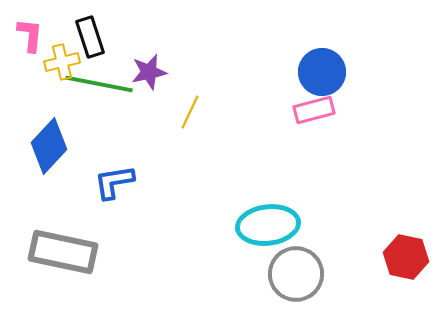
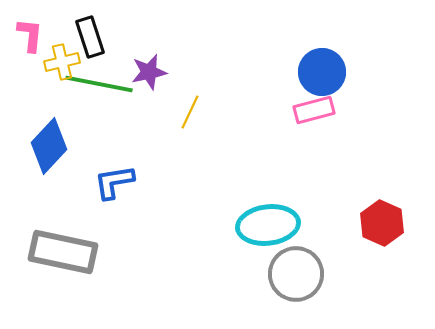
red hexagon: moved 24 px left, 34 px up; rotated 12 degrees clockwise
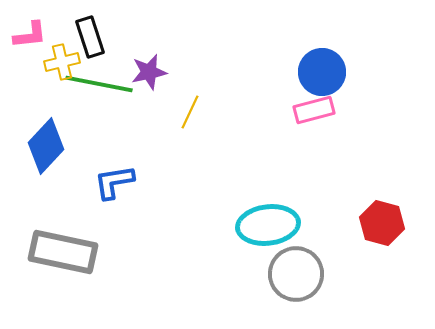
pink L-shape: rotated 78 degrees clockwise
blue diamond: moved 3 px left
red hexagon: rotated 9 degrees counterclockwise
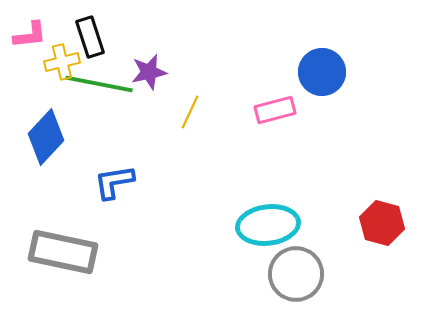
pink rectangle: moved 39 px left
blue diamond: moved 9 px up
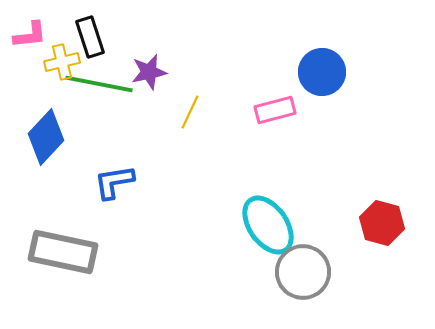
cyan ellipse: rotated 62 degrees clockwise
gray circle: moved 7 px right, 2 px up
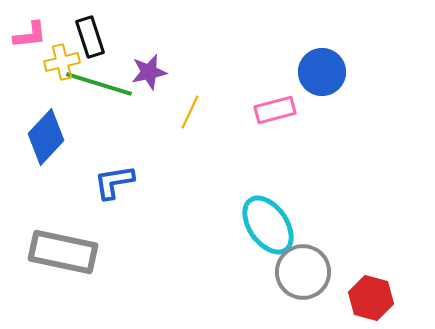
green line: rotated 6 degrees clockwise
red hexagon: moved 11 px left, 75 px down
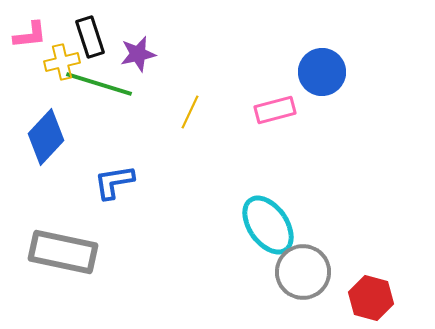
purple star: moved 11 px left, 18 px up
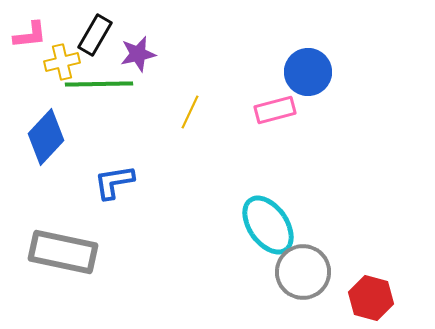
black rectangle: moved 5 px right, 2 px up; rotated 48 degrees clockwise
blue circle: moved 14 px left
green line: rotated 18 degrees counterclockwise
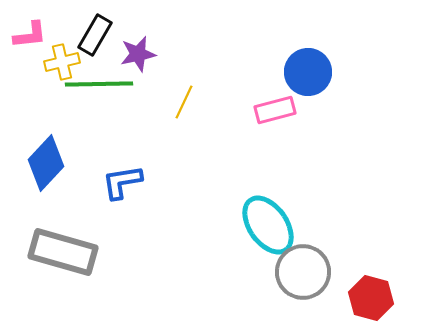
yellow line: moved 6 px left, 10 px up
blue diamond: moved 26 px down
blue L-shape: moved 8 px right
gray rectangle: rotated 4 degrees clockwise
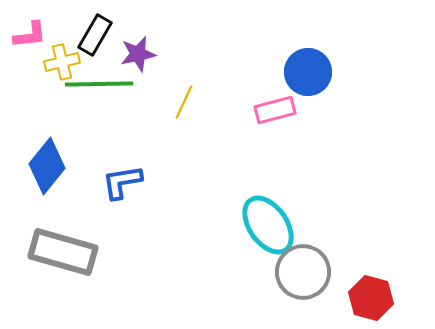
blue diamond: moved 1 px right, 3 px down; rotated 4 degrees counterclockwise
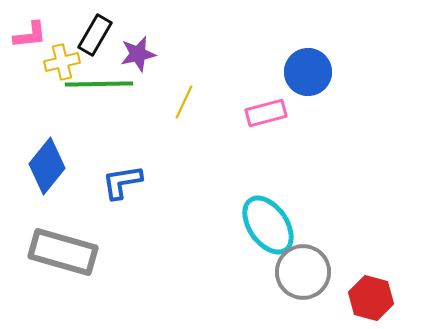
pink rectangle: moved 9 px left, 3 px down
